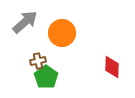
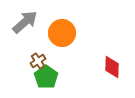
brown cross: rotated 21 degrees counterclockwise
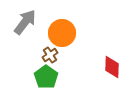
gray arrow: rotated 12 degrees counterclockwise
brown cross: moved 12 px right, 6 px up
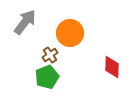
orange circle: moved 8 px right
green pentagon: moved 1 px right; rotated 15 degrees clockwise
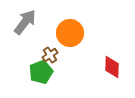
green pentagon: moved 6 px left, 5 px up
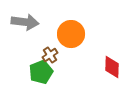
gray arrow: rotated 60 degrees clockwise
orange circle: moved 1 px right, 1 px down
